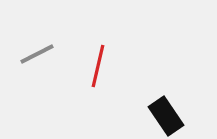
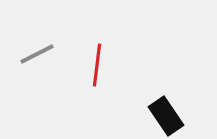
red line: moved 1 px left, 1 px up; rotated 6 degrees counterclockwise
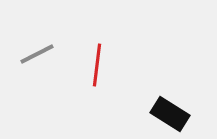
black rectangle: moved 4 px right, 2 px up; rotated 24 degrees counterclockwise
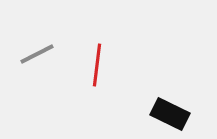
black rectangle: rotated 6 degrees counterclockwise
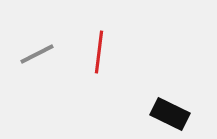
red line: moved 2 px right, 13 px up
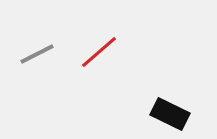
red line: rotated 42 degrees clockwise
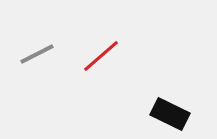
red line: moved 2 px right, 4 px down
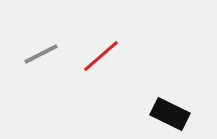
gray line: moved 4 px right
